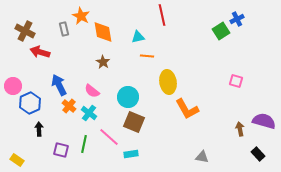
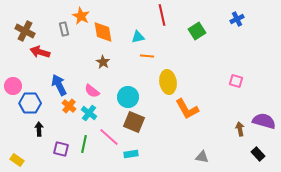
green square: moved 24 px left
blue hexagon: rotated 25 degrees clockwise
purple square: moved 1 px up
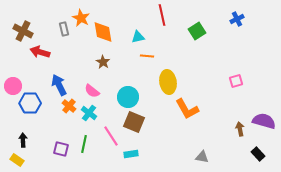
orange star: moved 2 px down
brown cross: moved 2 px left
pink square: rotated 32 degrees counterclockwise
black arrow: moved 16 px left, 11 px down
pink line: moved 2 px right, 1 px up; rotated 15 degrees clockwise
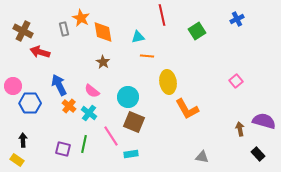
pink square: rotated 24 degrees counterclockwise
purple square: moved 2 px right
